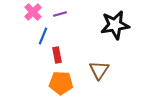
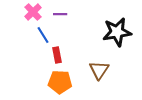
purple line: rotated 16 degrees clockwise
black star: moved 2 px right, 7 px down
blue line: moved 1 px up; rotated 54 degrees counterclockwise
orange pentagon: moved 1 px left, 1 px up
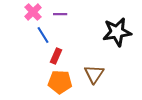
red rectangle: moved 1 px left, 1 px down; rotated 35 degrees clockwise
brown triangle: moved 5 px left, 4 px down
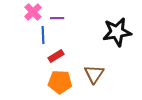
purple line: moved 3 px left, 4 px down
blue line: rotated 30 degrees clockwise
red rectangle: rotated 35 degrees clockwise
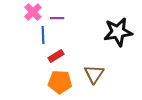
black star: moved 1 px right
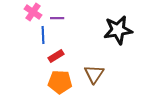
pink cross: rotated 12 degrees counterclockwise
black star: moved 2 px up
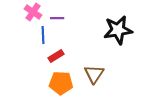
orange pentagon: moved 1 px right, 1 px down
